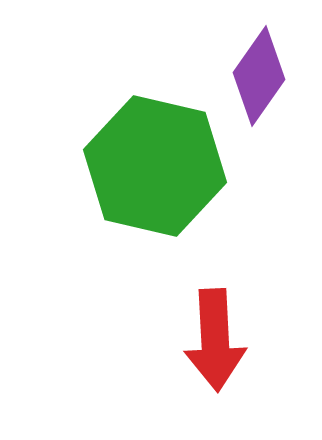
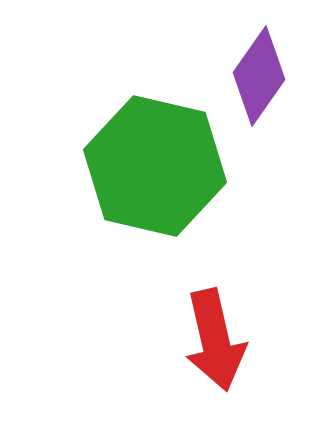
red arrow: rotated 10 degrees counterclockwise
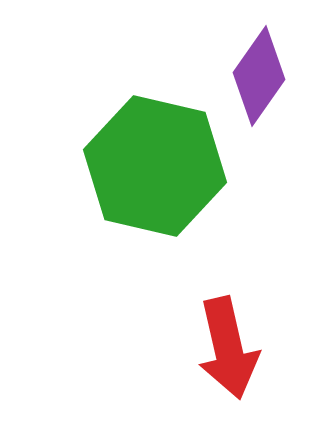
red arrow: moved 13 px right, 8 px down
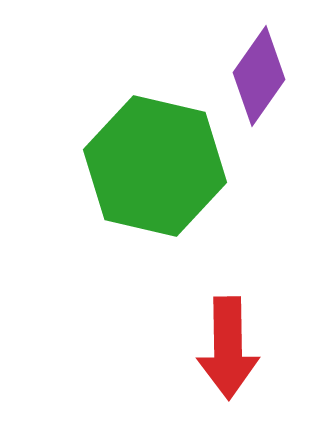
red arrow: rotated 12 degrees clockwise
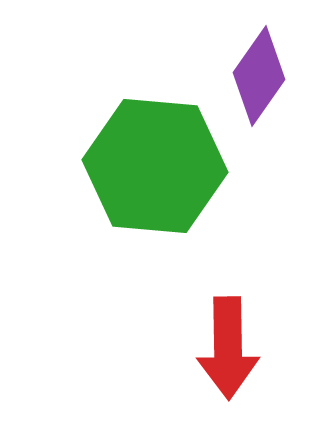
green hexagon: rotated 8 degrees counterclockwise
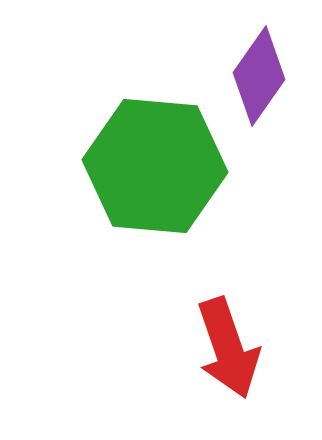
red arrow: rotated 18 degrees counterclockwise
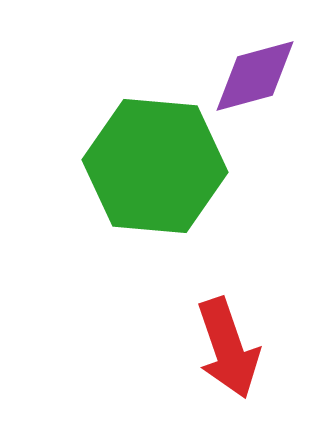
purple diamond: moved 4 px left; rotated 40 degrees clockwise
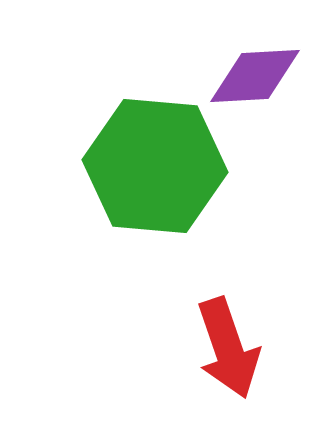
purple diamond: rotated 12 degrees clockwise
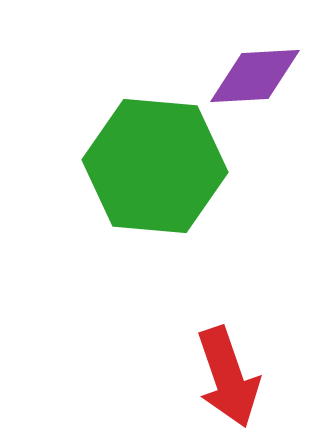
red arrow: moved 29 px down
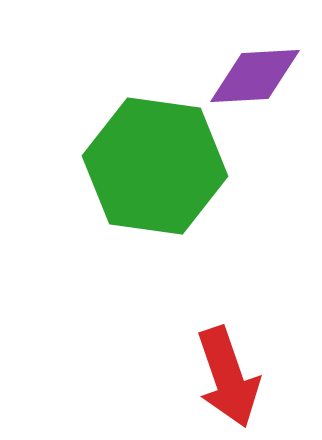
green hexagon: rotated 3 degrees clockwise
